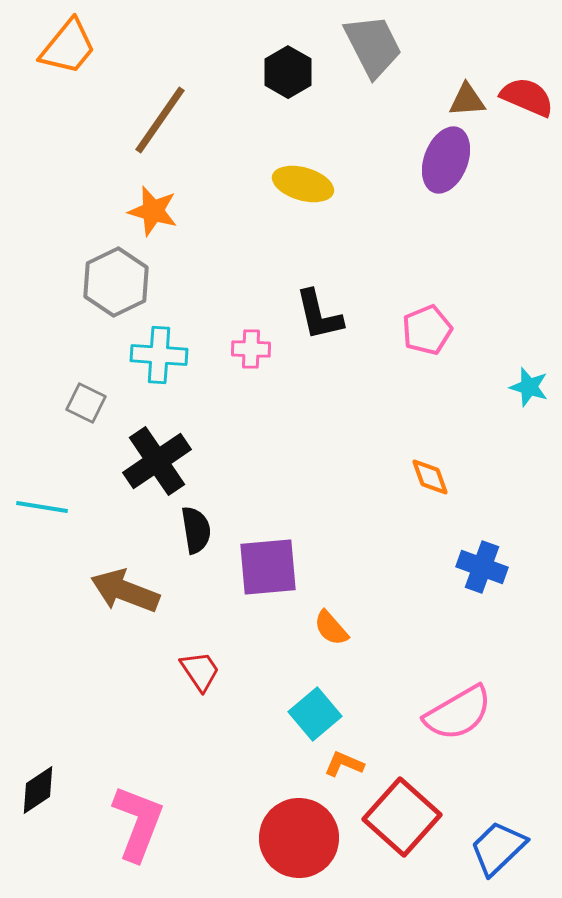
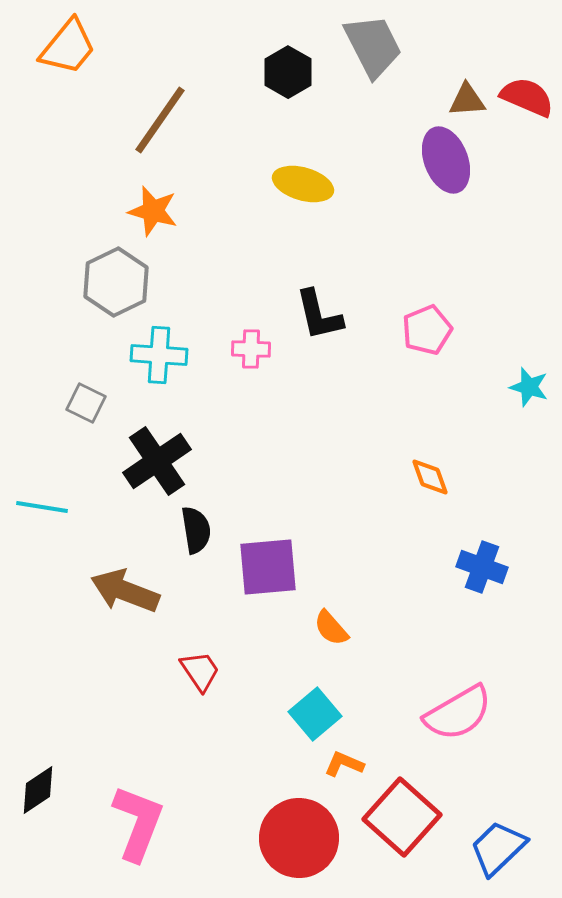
purple ellipse: rotated 42 degrees counterclockwise
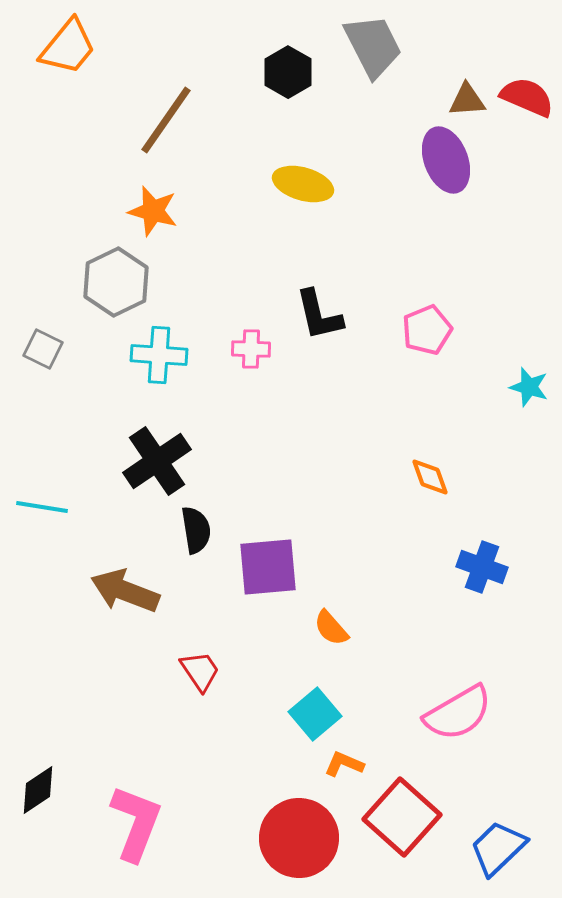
brown line: moved 6 px right
gray square: moved 43 px left, 54 px up
pink L-shape: moved 2 px left
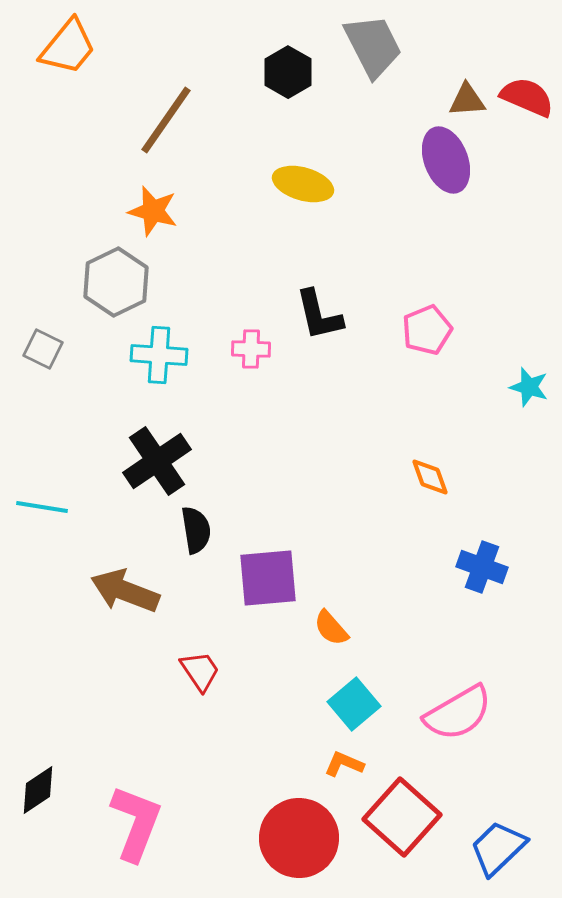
purple square: moved 11 px down
cyan square: moved 39 px right, 10 px up
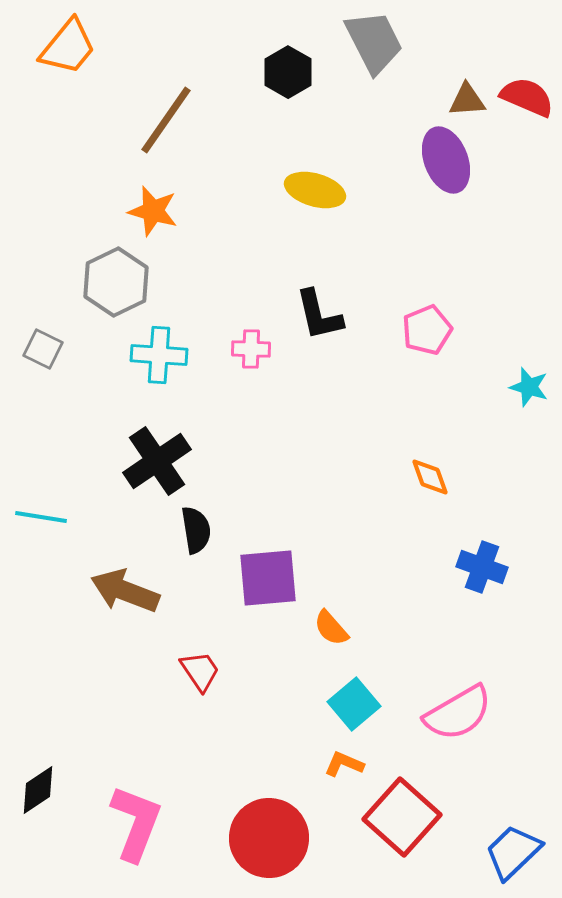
gray trapezoid: moved 1 px right, 4 px up
yellow ellipse: moved 12 px right, 6 px down
cyan line: moved 1 px left, 10 px down
red circle: moved 30 px left
blue trapezoid: moved 15 px right, 4 px down
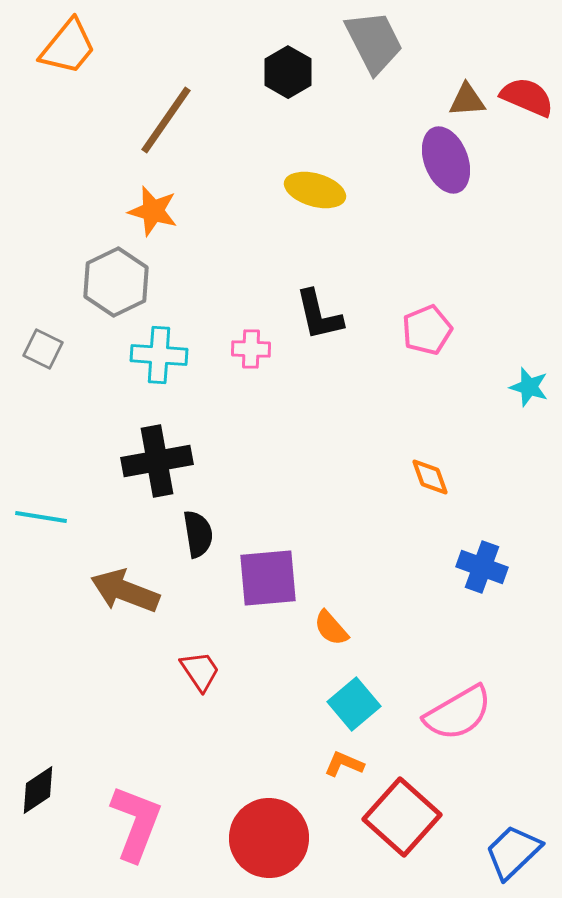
black cross: rotated 24 degrees clockwise
black semicircle: moved 2 px right, 4 px down
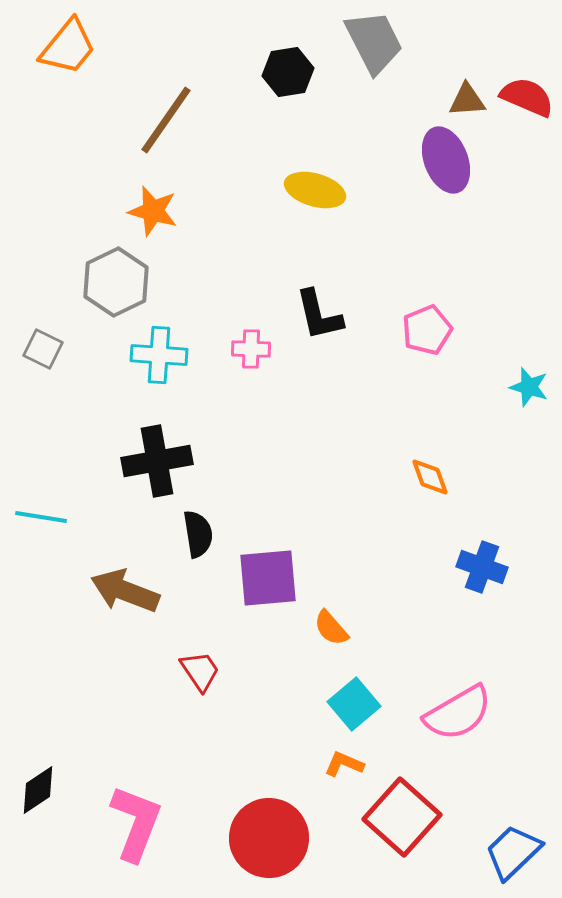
black hexagon: rotated 21 degrees clockwise
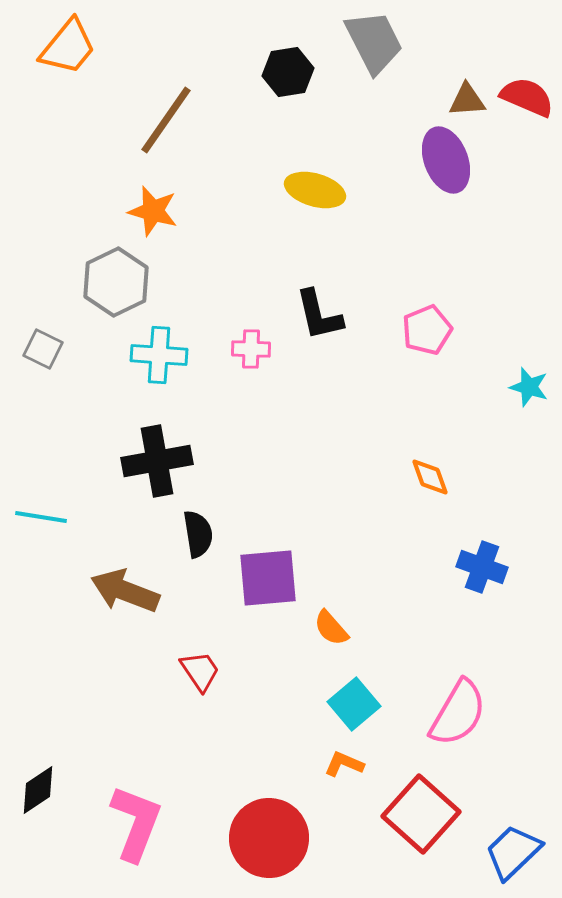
pink semicircle: rotated 30 degrees counterclockwise
red square: moved 19 px right, 3 px up
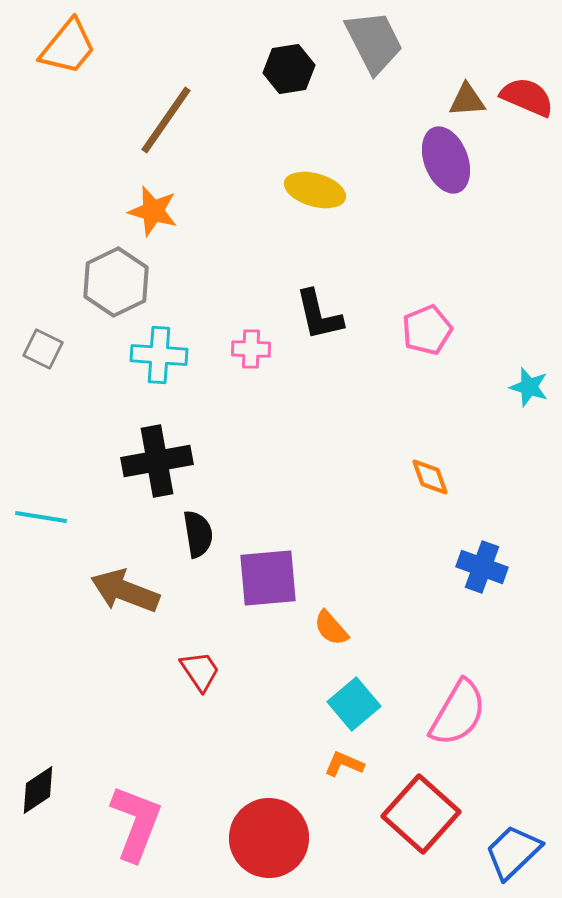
black hexagon: moved 1 px right, 3 px up
